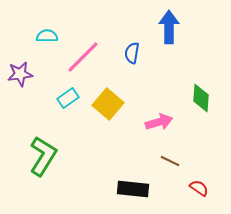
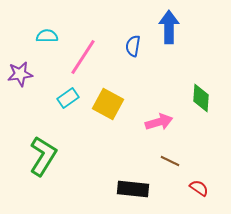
blue semicircle: moved 1 px right, 7 px up
pink line: rotated 12 degrees counterclockwise
yellow square: rotated 12 degrees counterclockwise
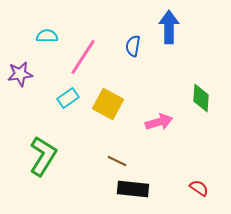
brown line: moved 53 px left
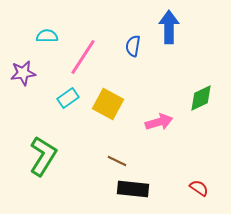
purple star: moved 3 px right, 1 px up
green diamond: rotated 60 degrees clockwise
